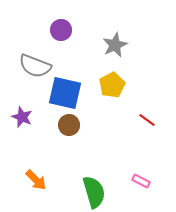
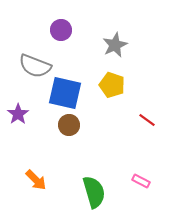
yellow pentagon: rotated 25 degrees counterclockwise
purple star: moved 4 px left, 3 px up; rotated 15 degrees clockwise
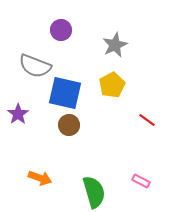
yellow pentagon: rotated 25 degrees clockwise
orange arrow: moved 4 px right, 2 px up; rotated 25 degrees counterclockwise
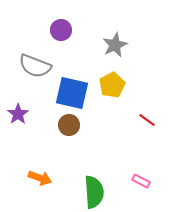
blue square: moved 7 px right
green semicircle: rotated 12 degrees clockwise
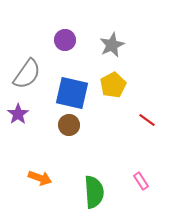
purple circle: moved 4 px right, 10 px down
gray star: moved 3 px left
gray semicircle: moved 8 px left, 8 px down; rotated 76 degrees counterclockwise
yellow pentagon: moved 1 px right
pink rectangle: rotated 30 degrees clockwise
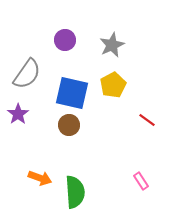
green semicircle: moved 19 px left
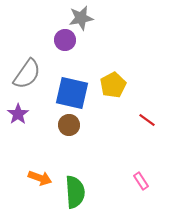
gray star: moved 31 px left, 27 px up; rotated 15 degrees clockwise
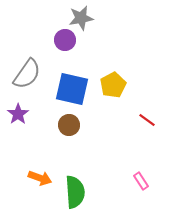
blue square: moved 4 px up
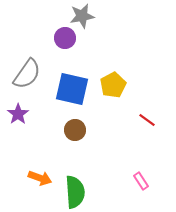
gray star: moved 1 px right, 2 px up
purple circle: moved 2 px up
brown circle: moved 6 px right, 5 px down
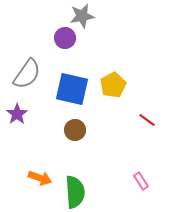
purple star: moved 1 px left
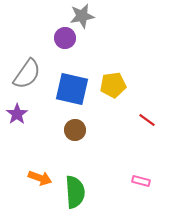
yellow pentagon: rotated 20 degrees clockwise
pink rectangle: rotated 42 degrees counterclockwise
